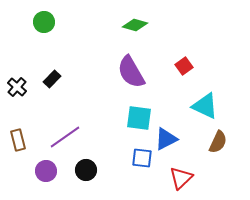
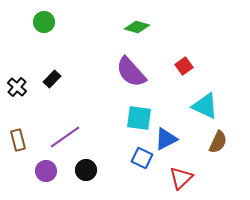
green diamond: moved 2 px right, 2 px down
purple semicircle: rotated 12 degrees counterclockwise
blue square: rotated 20 degrees clockwise
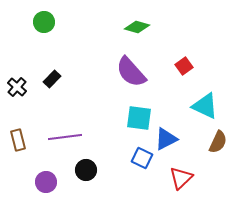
purple line: rotated 28 degrees clockwise
purple circle: moved 11 px down
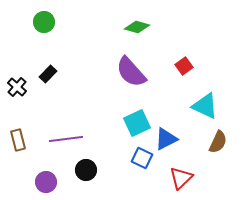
black rectangle: moved 4 px left, 5 px up
cyan square: moved 2 px left, 5 px down; rotated 32 degrees counterclockwise
purple line: moved 1 px right, 2 px down
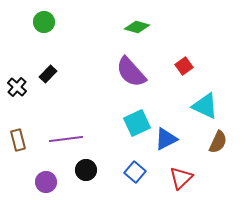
blue square: moved 7 px left, 14 px down; rotated 15 degrees clockwise
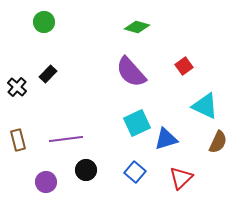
blue triangle: rotated 10 degrees clockwise
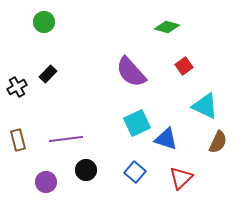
green diamond: moved 30 px right
black cross: rotated 18 degrees clockwise
blue triangle: rotated 35 degrees clockwise
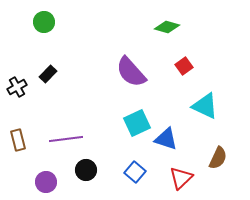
brown semicircle: moved 16 px down
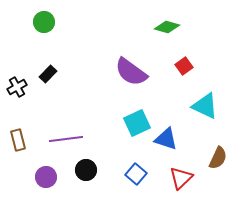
purple semicircle: rotated 12 degrees counterclockwise
blue square: moved 1 px right, 2 px down
purple circle: moved 5 px up
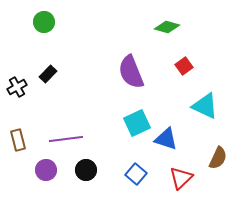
purple semicircle: rotated 32 degrees clockwise
purple circle: moved 7 px up
